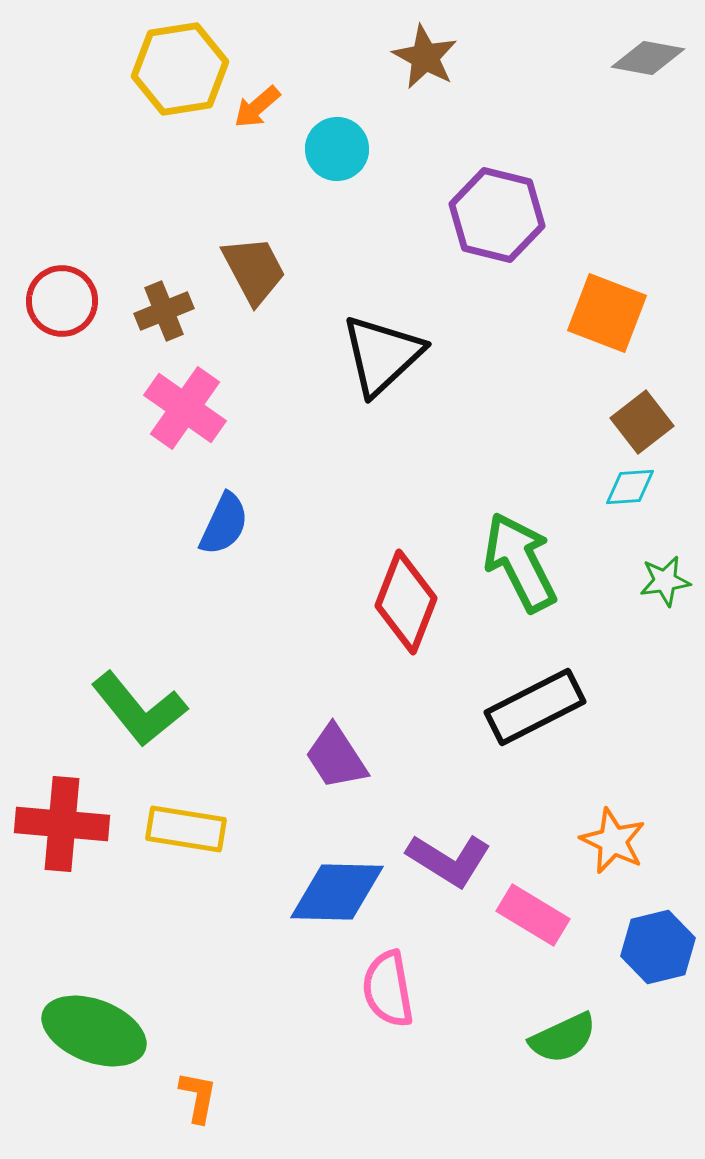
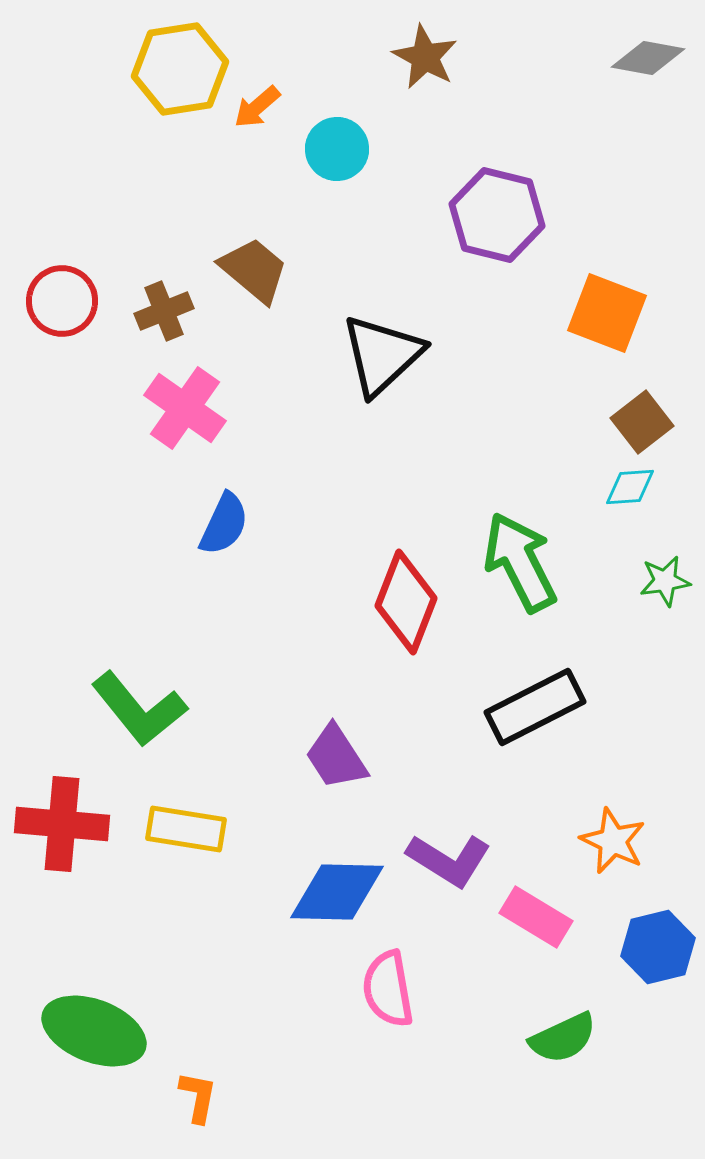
brown trapezoid: rotated 22 degrees counterclockwise
pink rectangle: moved 3 px right, 2 px down
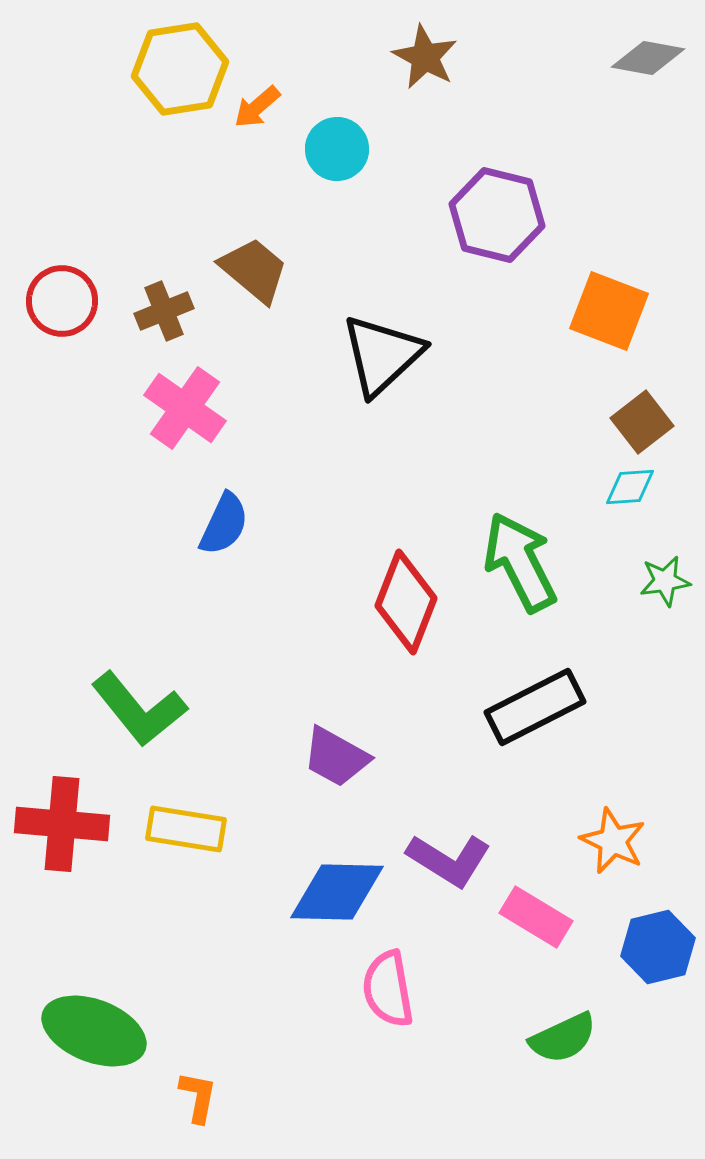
orange square: moved 2 px right, 2 px up
purple trapezoid: rotated 28 degrees counterclockwise
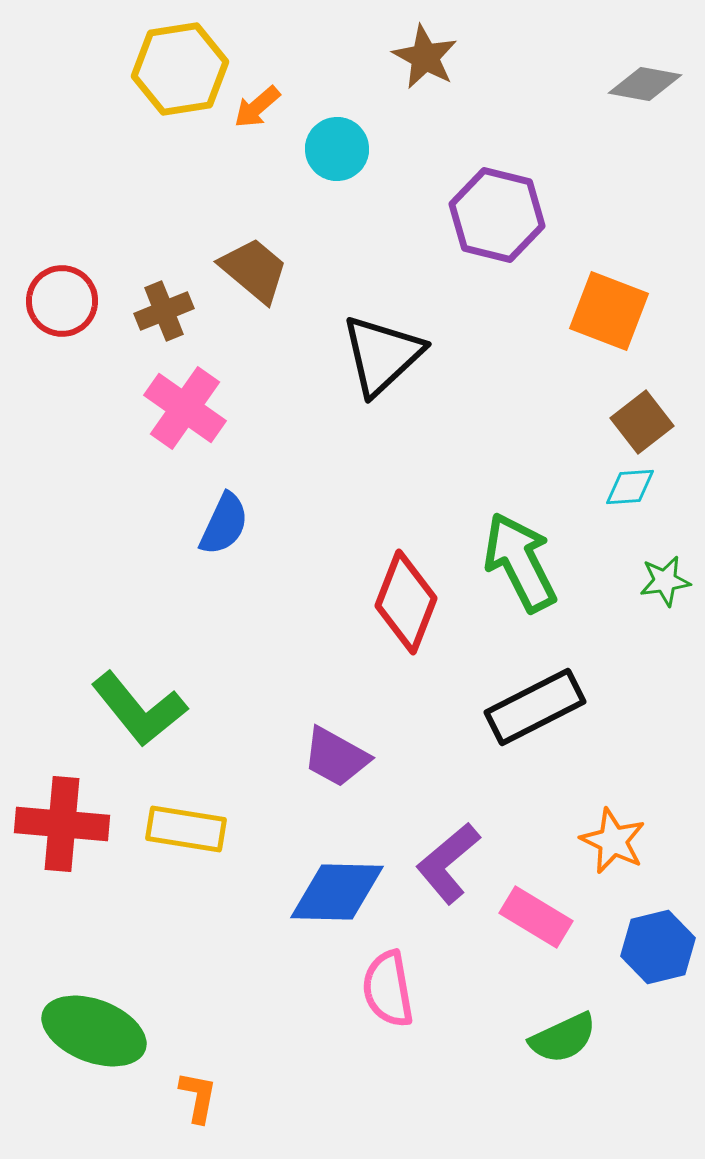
gray diamond: moved 3 px left, 26 px down
purple L-shape: moved 1 px left, 3 px down; rotated 108 degrees clockwise
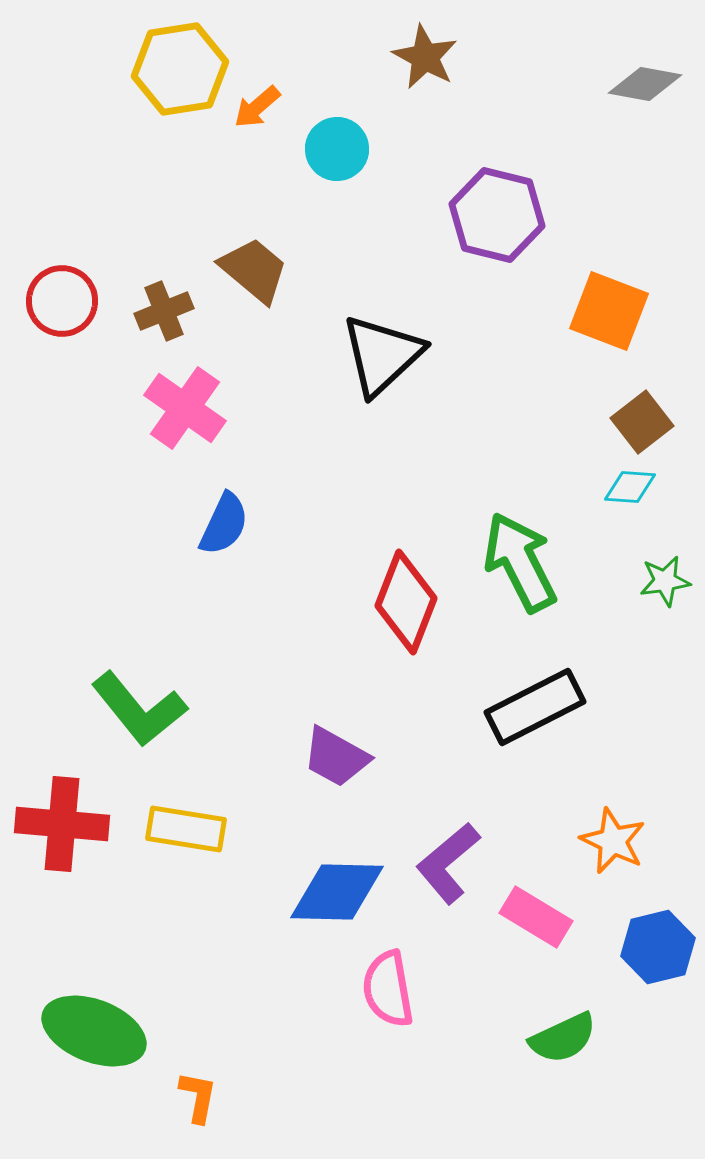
cyan diamond: rotated 8 degrees clockwise
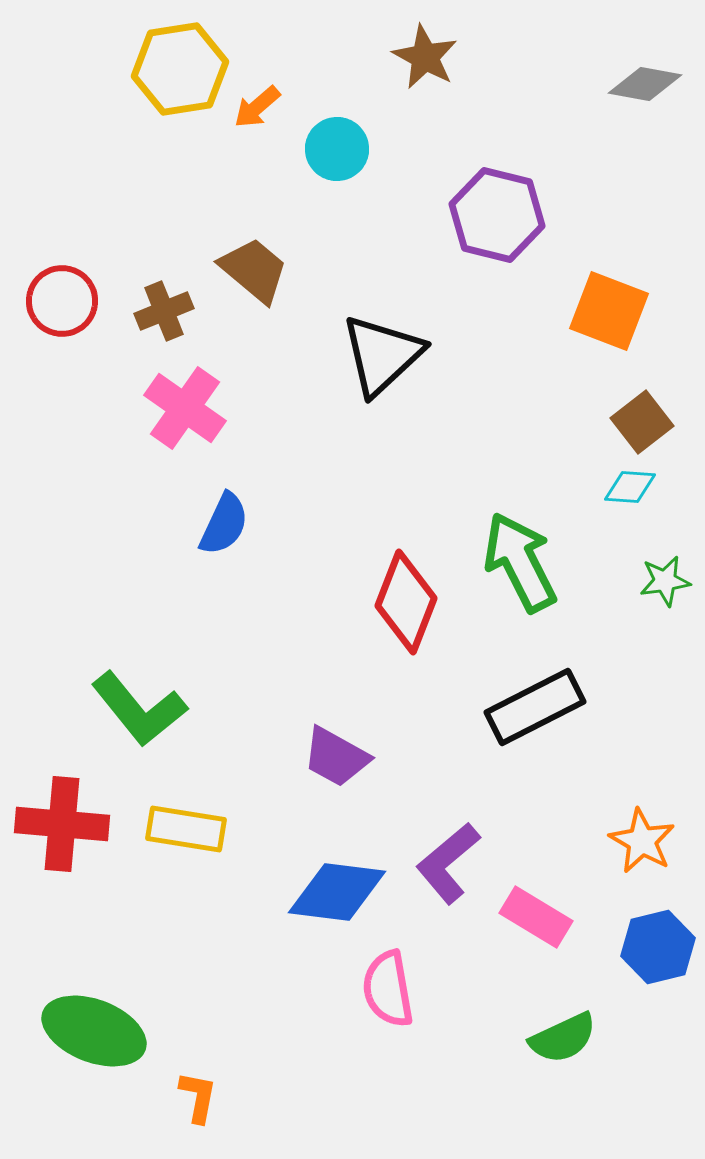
orange star: moved 29 px right; rotated 4 degrees clockwise
blue diamond: rotated 6 degrees clockwise
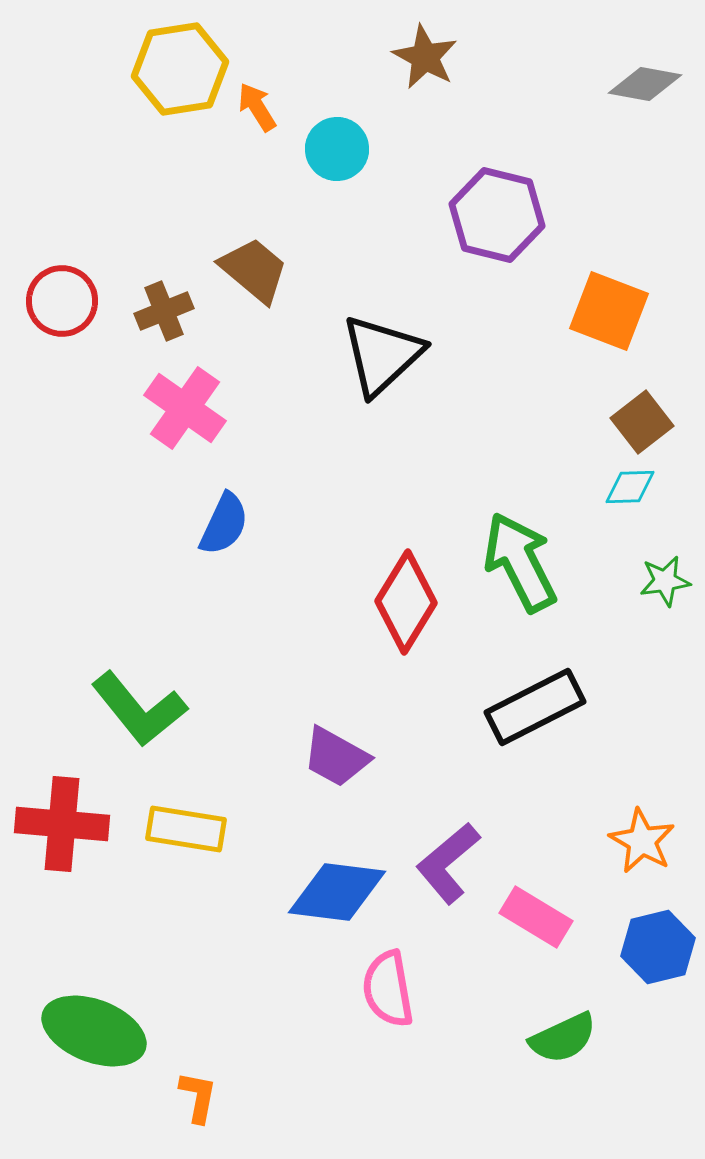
orange arrow: rotated 99 degrees clockwise
cyan diamond: rotated 6 degrees counterclockwise
red diamond: rotated 10 degrees clockwise
